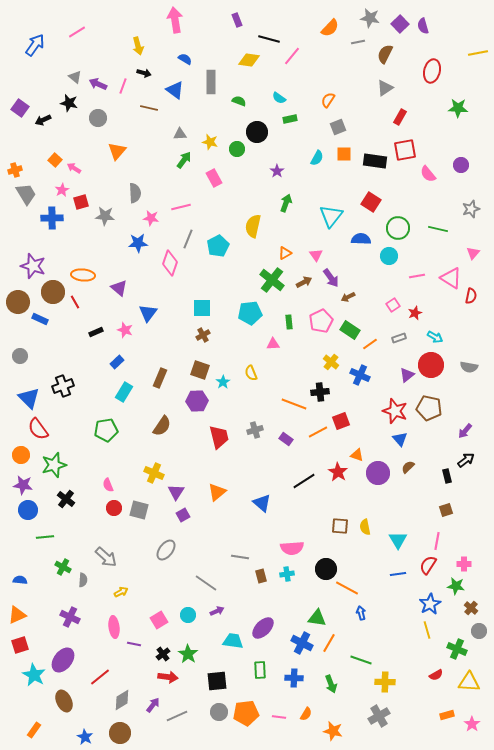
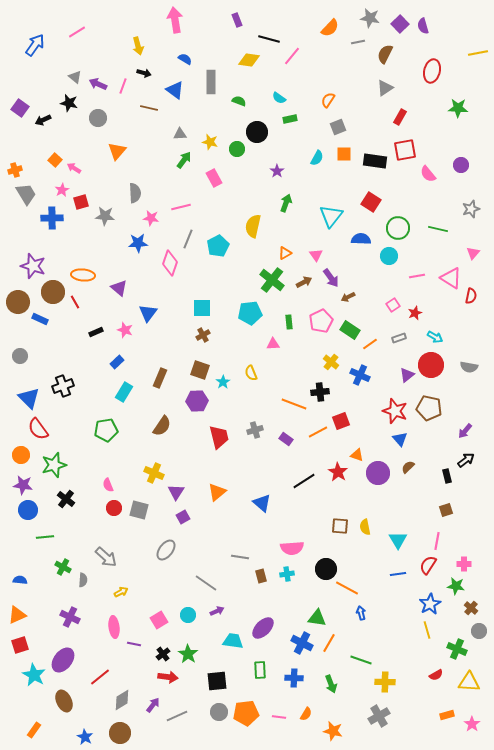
purple square at (183, 515): moved 2 px down
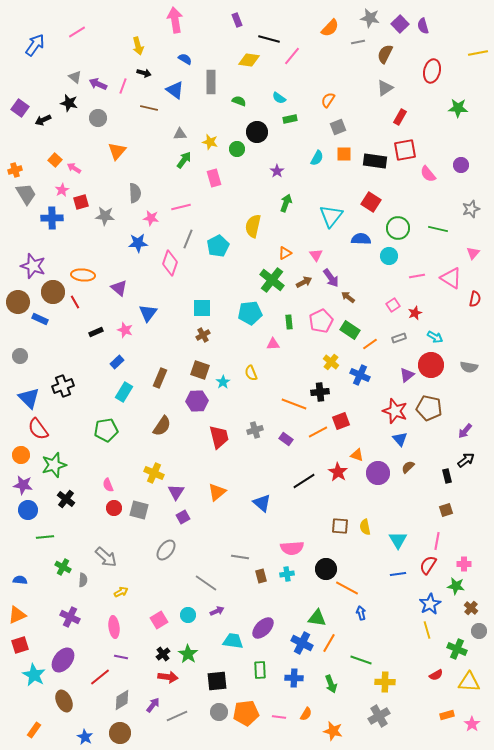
pink rectangle at (214, 178): rotated 12 degrees clockwise
red semicircle at (471, 296): moved 4 px right, 3 px down
brown arrow at (348, 297): rotated 64 degrees clockwise
purple line at (134, 644): moved 13 px left, 13 px down
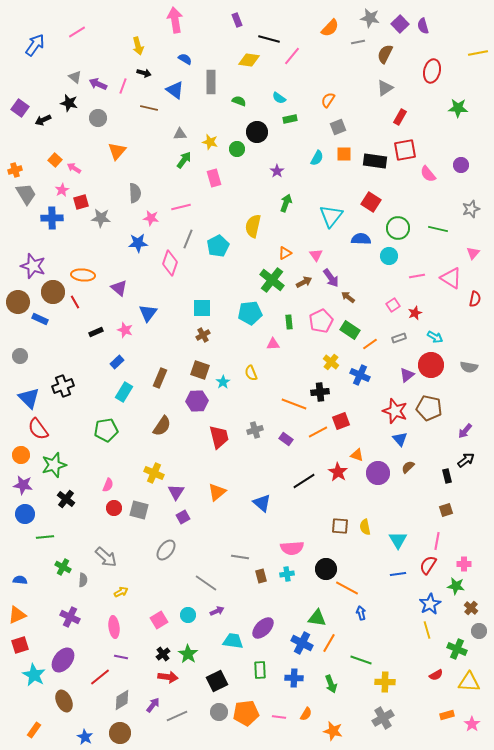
gray star at (105, 216): moved 4 px left, 2 px down
pink semicircle at (108, 485): rotated 136 degrees counterclockwise
blue circle at (28, 510): moved 3 px left, 4 px down
black square at (217, 681): rotated 20 degrees counterclockwise
gray cross at (379, 716): moved 4 px right, 2 px down
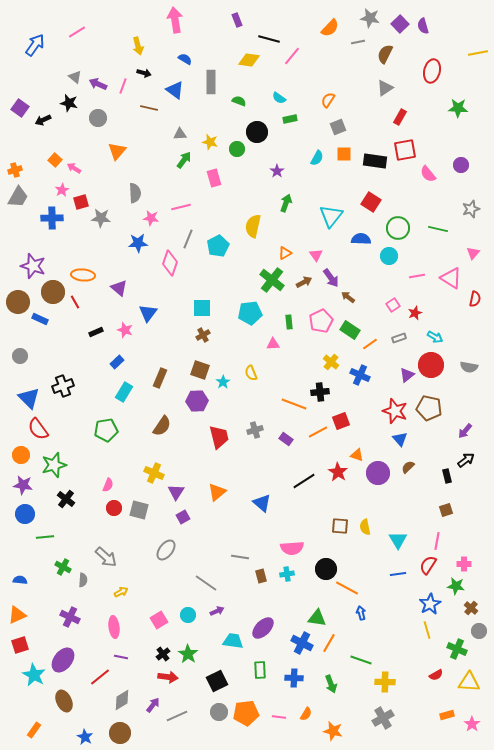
gray trapezoid at (26, 194): moved 8 px left, 3 px down; rotated 60 degrees clockwise
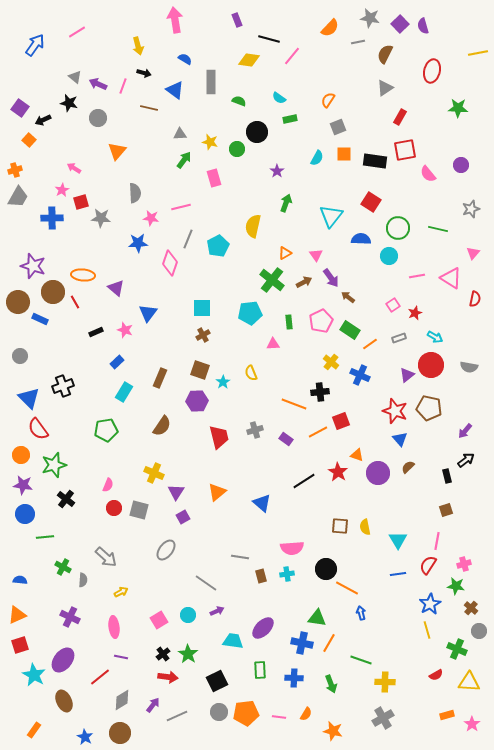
orange square at (55, 160): moved 26 px left, 20 px up
purple triangle at (119, 288): moved 3 px left
pink cross at (464, 564): rotated 16 degrees counterclockwise
blue cross at (302, 643): rotated 15 degrees counterclockwise
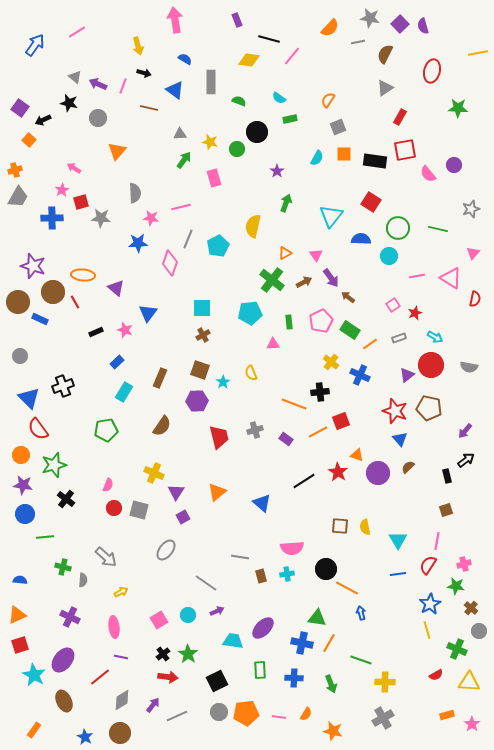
purple circle at (461, 165): moved 7 px left
green cross at (63, 567): rotated 14 degrees counterclockwise
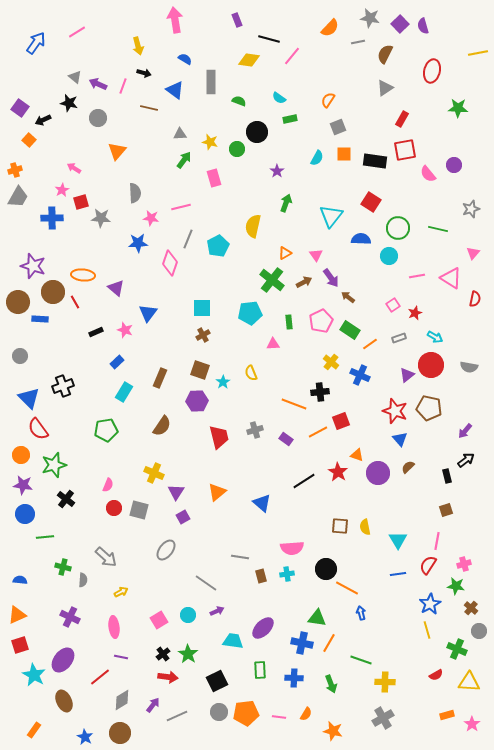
blue arrow at (35, 45): moved 1 px right, 2 px up
red rectangle at (400, 117): moved 2 px right, 2 px down
blue rectangle at (40, 319): rotated 21 degrees counterclockwise
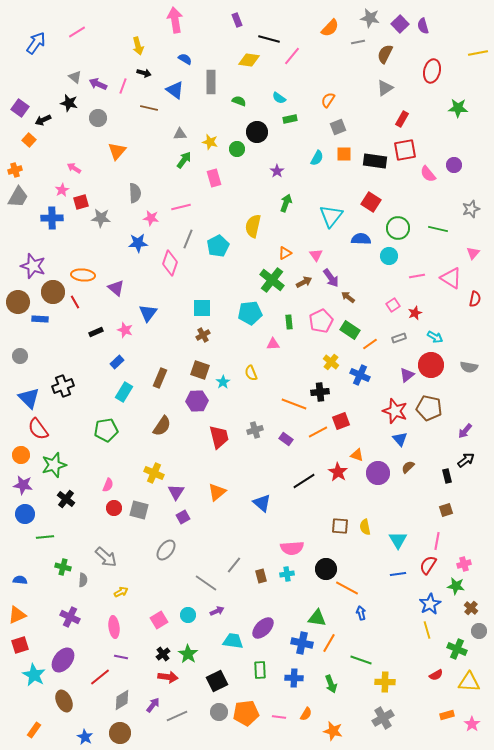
gray line at (240, 557): moved 6 px left, 8 px down; rotated 60 degrees counterclockwise
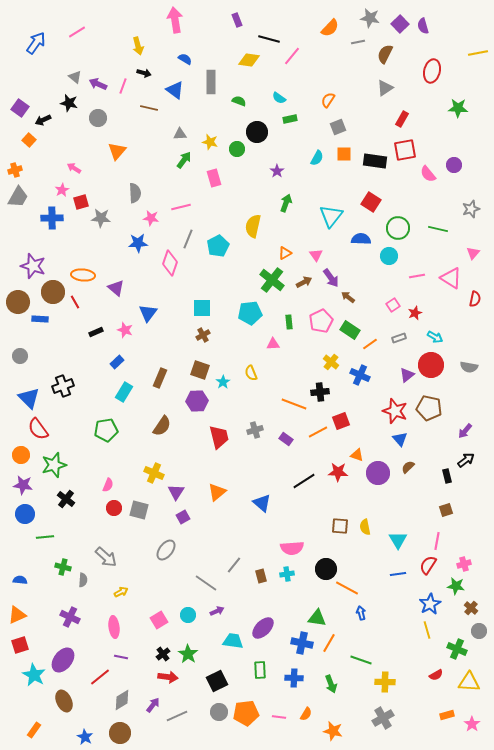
red star at (338, 472): rotated 30 degrees counterclockwise
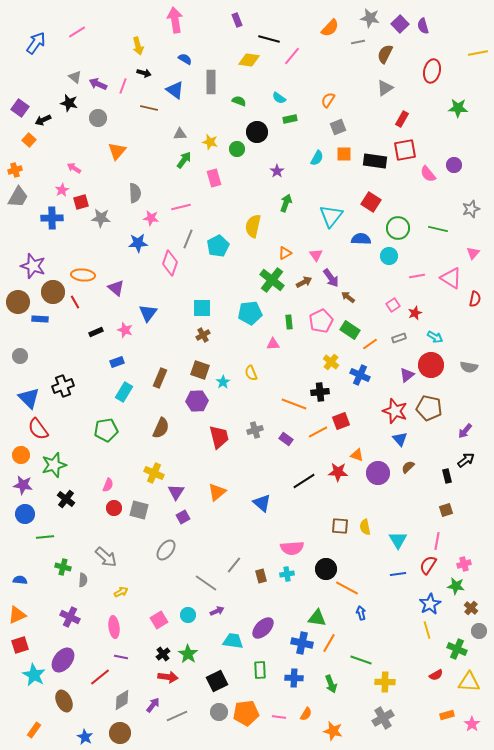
blue rectangle at (117, 362): rotated 24 degrees clockwise
brown semicircle at (162, 426): moved 1 px left, 2 px down; rotated 10 degrees counterclockwise
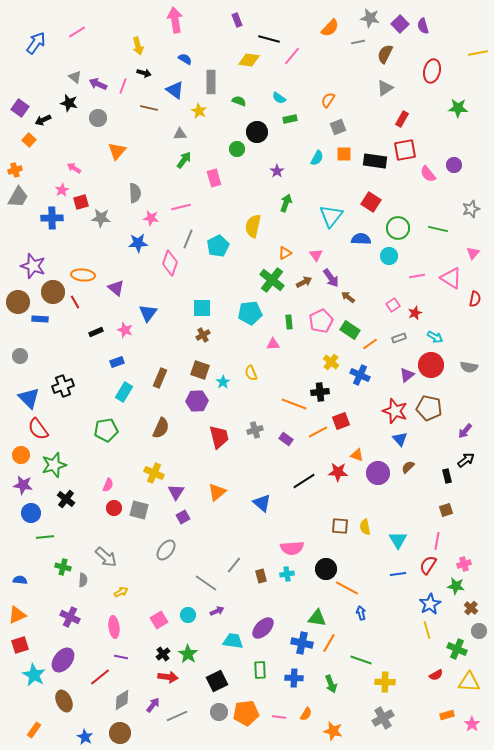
yellow star at (210, 142): moved 11 px left, 31 px up; rotated 14 degrees clockwise
blue circle at (25, 514): moved 6 px right, 1 px up
